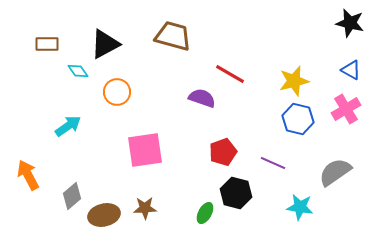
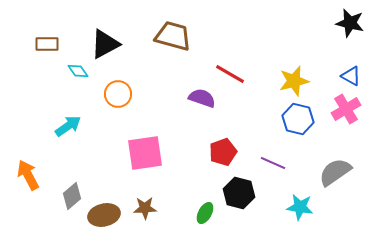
blue triangle: moved 6 px down
orange circle: moved 1 px right, 2 px down
pink square: moved 3 px down
black hexagon: moved 3 px right
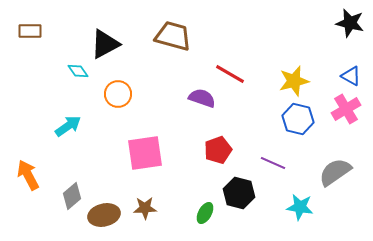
brown rectangle: moved 17 px left, 13 px up
red pentagon: moved 5 px left, 2 px up
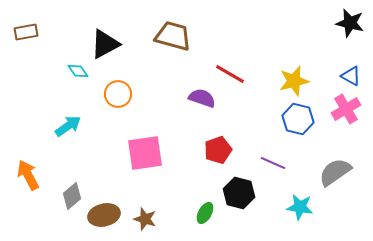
brown rectangle: moved 4 px left, 1 px down; rotated 10 degrees counterclockwise
brown star: moved 11 px down; rotated 20 degrees clockwise
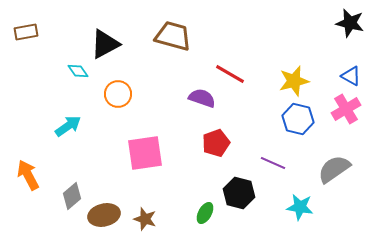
red pentagon: moved 2 px left, 7 px up
gray semicircle: moved 1 px left, 3 px up
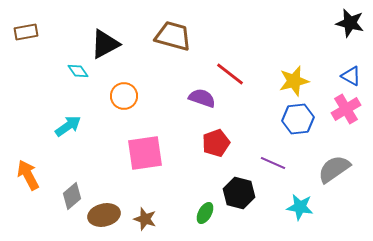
red line: rotated 8 degrees clockwise
orange circle: moved 6 px right, 2 px down
blue hexagon: rotated 20 degrees counterclockwise
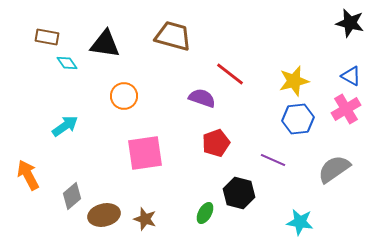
brown rectangle: moved 21 px right, 5 px down; rotated 20 degrees clockwise
black triangle: rotated 36 degrees clockwise
cyan diamond: moved 11 px left, 8 px up
cyan arrow: moved 3 px left
purple line: moved 3 px up
cyan star: moved 15 px down
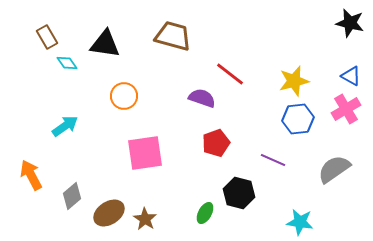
brown rectangle: rotated 50 degrees clockwise
orange arrow: moved 3 px right
brown ellipse: moved 5 px right, 2 px up; rotated 20 degrees counterclockwise
brown star: rotated 15 degrees clockwise
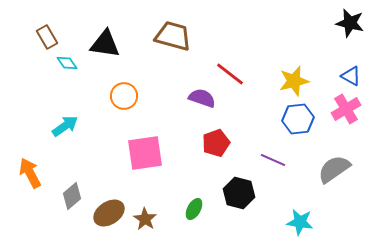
orange arrow: moved 1 px left, 2 px up
green ellipse: moved 11 px left, 4 px up
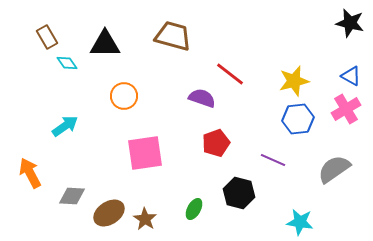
black triangle: rotated 8 degrees counterclockwise
gray diamond: rotated 44 degrees clockwise
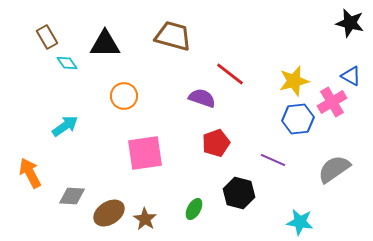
pink cross: moved 14 px left, 7 px up
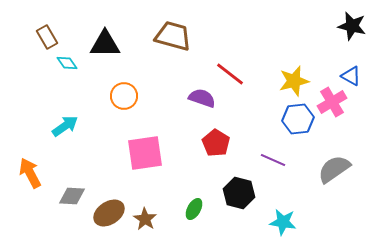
black star: moved 2 px right, 3 px down
red pentagon: rotated 20 degrees counterclockwise
cyan star: moved 17 px left
